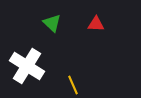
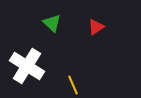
red triangle: moved 3 px down; rotated 36 degrees counterclockwise
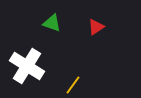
green triangle: rotated 24 degrees counterclockwise
yellow line: rotated 60 degrees clockwise
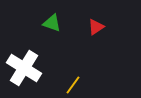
white cross: moved 3 px left, 2 px down
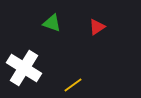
red triangle: moved 1 px right
yellow line: rotated 18 degrees clockwise
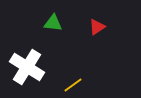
green triangle: moved 1 px right; rotated 12 degrees counterclockwise
white cross: moved 3 px right, 1 px up
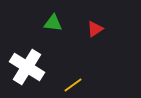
red triangle: moved 2 px left, 2 px down
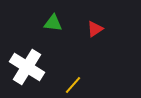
yellow line: rotated 12 degrees counterclockwise
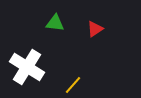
green triangle: moved 2 px right
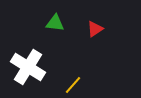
white cross: moved 1 px right
